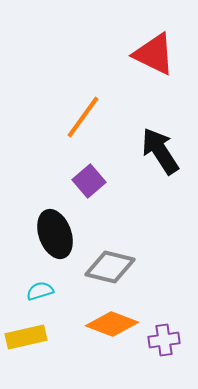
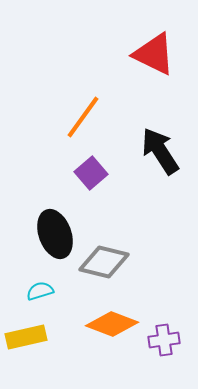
purple square: moved 2 px right, 8 px up
gray diamond: moved 6 px left, 5 px up
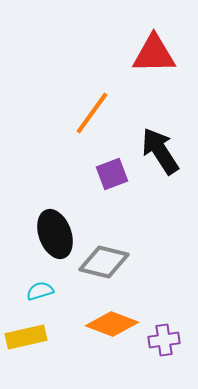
red triangle: rotated 27 degrees counterclockwise
orange line: moved 9 px right, 4 px up
purple square: moved 21 px right, 1 px down; rotated 20 degrees clockwise
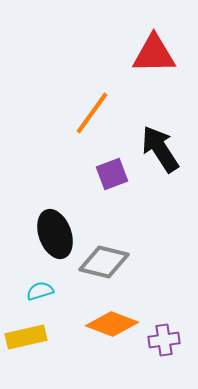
black arrow: moved 2 px up
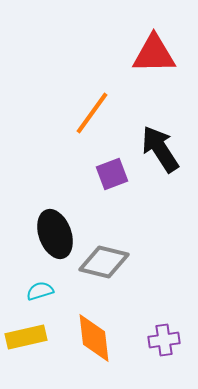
orange diamond: moved 18 px left, 14 px down; rotated 63 degrees clockwise
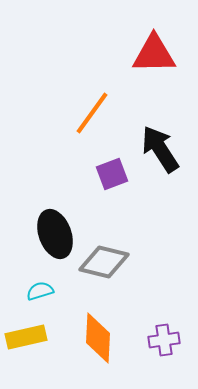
orange diamond: moved 4 px right; rotated 9 degrees clockwise
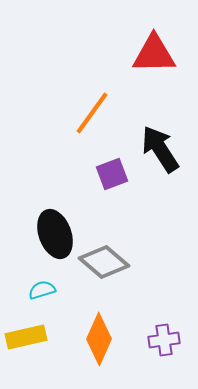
gray diamond: rotated 27 degrees clockwise
cyan semicircle: moved 2 px right, 1 px up
orange diamond: moved 1 px right, 1 px down; rotated 21 degrees clockwise
